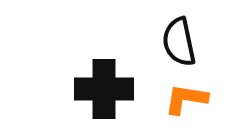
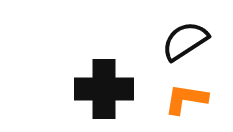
black semicircle: moved 6 px right, 1 px up; rotated 69 degrees clockwise
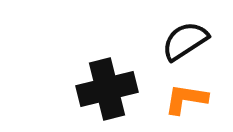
black cross: moved 3 px right; rotated 14 degrees counterclockwise
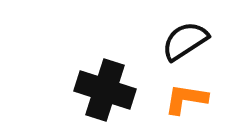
black cross: moved 2 px left, 1 px down; rotated 32 degrees clockwise
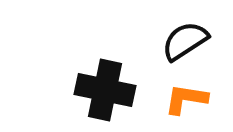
black cross: rotated 6 degrees counterclockwise
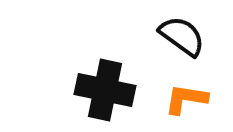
black semicircle: moved 3 px left, 5 px up; rotated 69 degrees clockwise
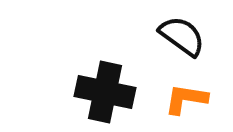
black cross: moved 2 px down
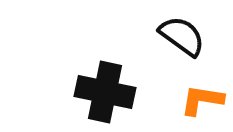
orange L-shape: moved 16 px right, 1 px down
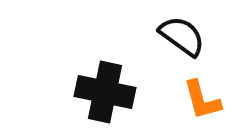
orange L-shape: rotated 114 degrees counterclockwise
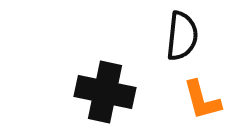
black semicircle: rotated 60 degrees clockwise
